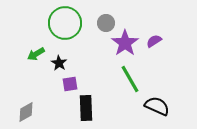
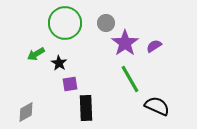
purple semicircle: moved 5 px down
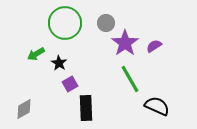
purple square: rotated 21 degrees counterclockwise
gray diamond: moved 2 px left, 3 px up
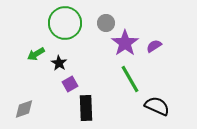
gray diamond: rotated 10 degrees clockwise
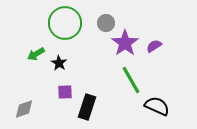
green line: moved 1 px right, 1 px down
purple square: moved 5 px left, 8 px down; rotated 28 degrees clockwise
black rectangle: moved 1 px right, 1 px up; rotated 20 degrees clockwise
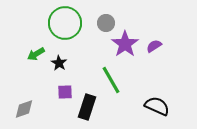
purple star: moved 1 px down
green line: moved 20 px left
